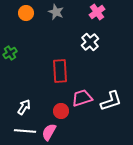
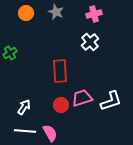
pink cross: moved 3 px left, 2 px down; rotated 21 degrees clockwise
red circle: moved 6 px up
pink semicircle: moved 1 px right, 1 px down; rotated 120 degrees clockwise
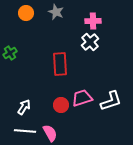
pink cross: moved 1 px left, 7 px down; rotated 14 degrees clockwise
red rectangle: moved 7 px up
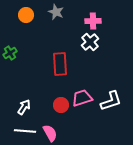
orange circle: moved 2 px down
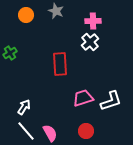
gray star: moved 1 px up
pink trapezoid: moved 1 px right
red circle: moved 25 px right, 26 px down
white line: moved 1 px right; rotated 45 degrees clockwise
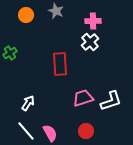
white arrow: moved 4 px right, 4 px up
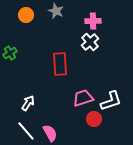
red circle: moved 8 px right, 12 px up
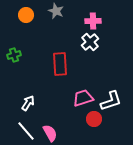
green cross: moved 4 px right, 2 px down; rotated 16 degrees clockwise
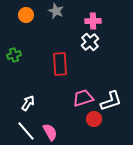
pink semicircle: moved 1 px up
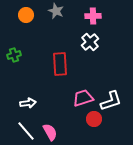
pink cross: moved 5 px up
white arrow: rotated 49 degrees clockwise
